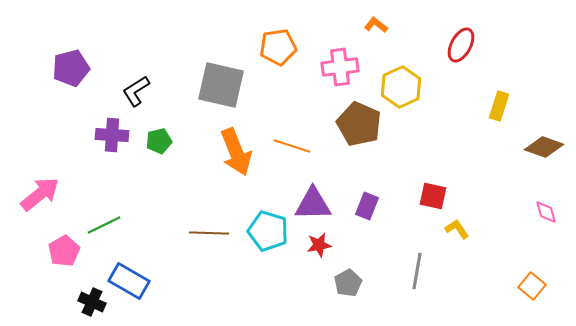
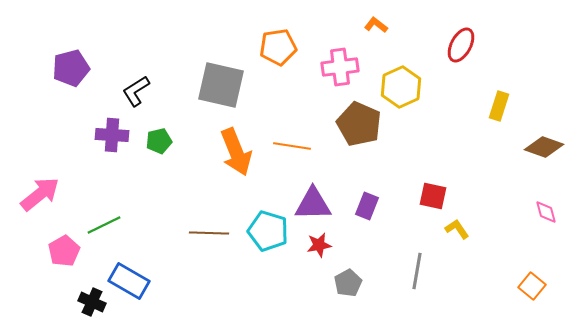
orange line: rotated 9 degrees counterclockwise
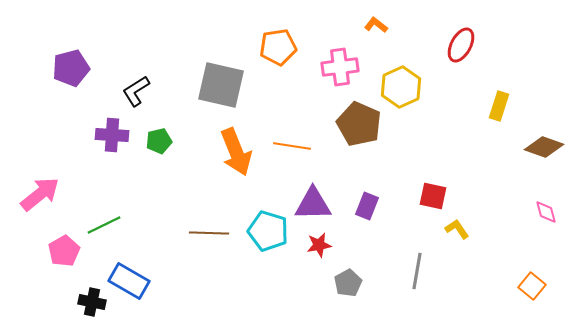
black cross: rotated 12 degrees counterclockwise
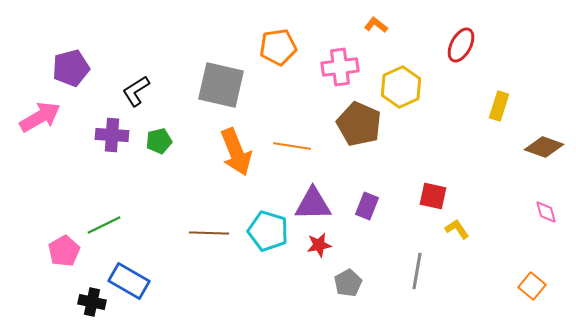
pink arrow: moved 77 px up; rotated 9 degrees clockwise
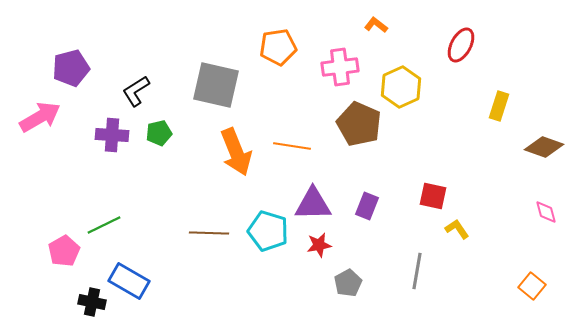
gray square: moved 5 px left
green pentagon: moved 8 px up
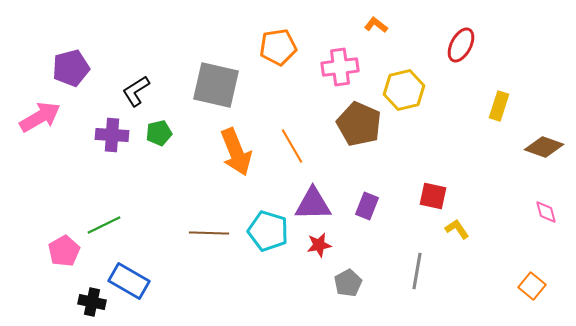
yellow hexagon: moved 3 px right, 3 px down; rotated 12 degrees clockwise
orange line: rotated 51 degrees clockwise
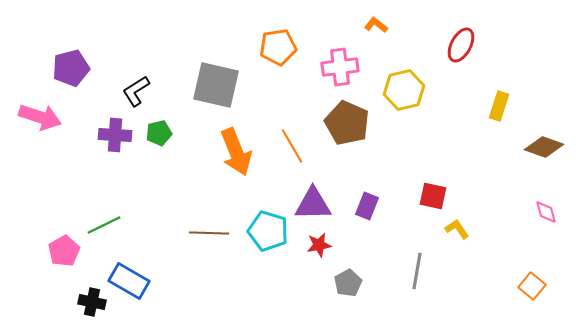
pink arrow: rotated 48 degrees clockwise
brown pentagon: moved 12 px left, 1 px up
purple cross: moved 3 px right
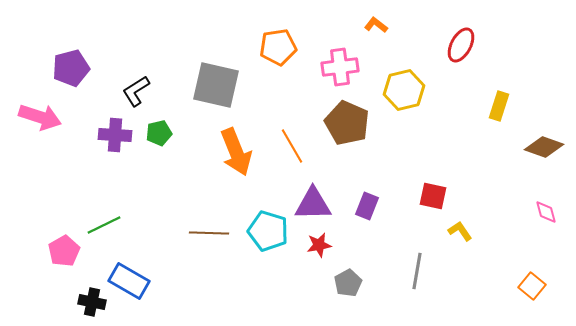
yellow L-shape: moved 3 px right, 2 px down
